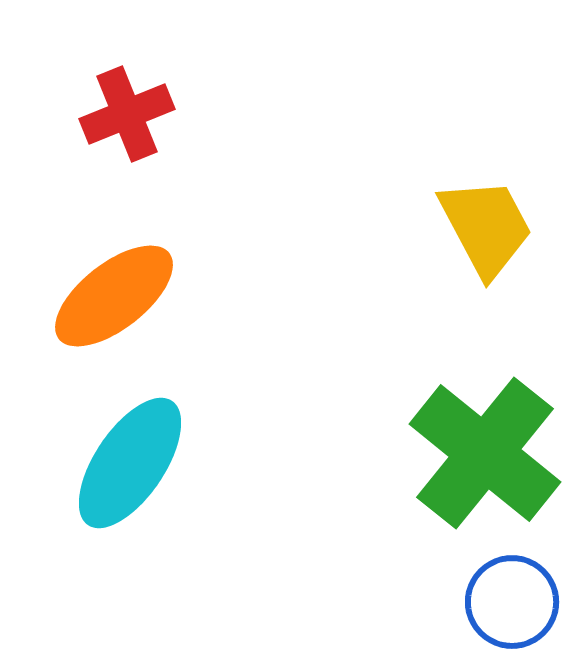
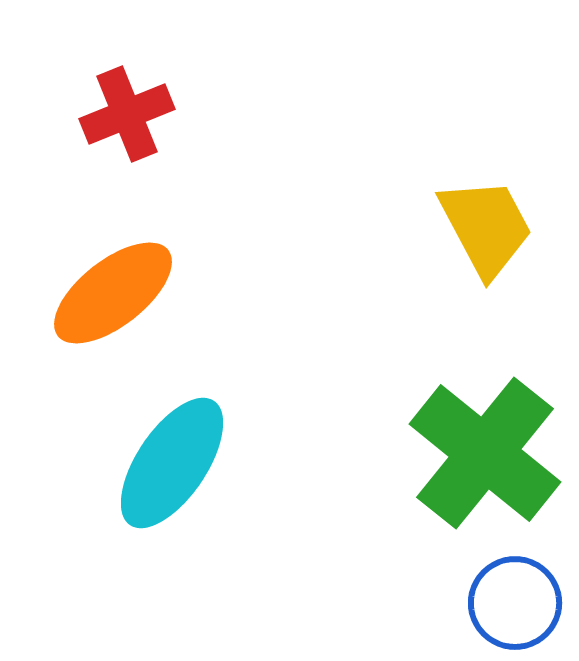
orange ellipse: moved 1 px left, 3 px up
cyan ellipse: moved 42 px right
blue circle: moved 3 px right, 1 px down
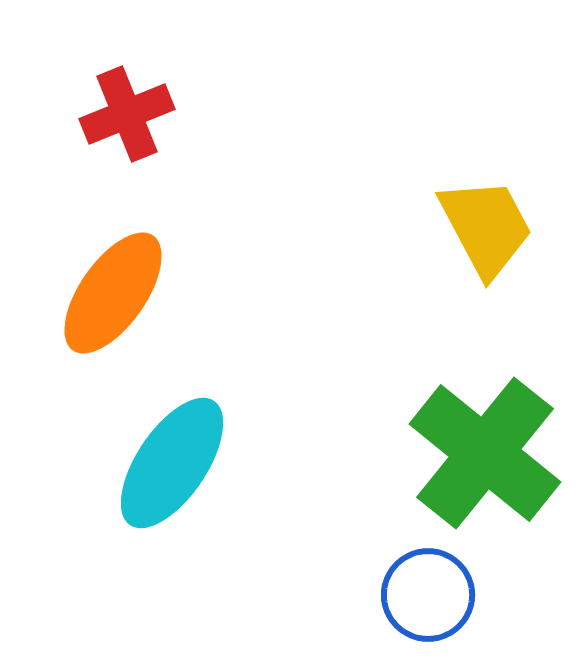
orange ellipse: rotated 17 degrees counterclockwise
blue circle: moved 87 px left, 8 px up
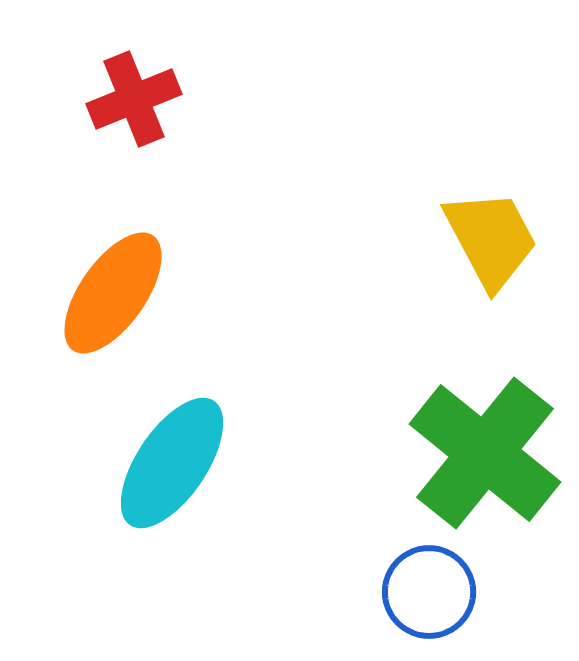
red cross: moved 7 px right, 15 px up
yellow trapezoid: moved 5 px right, 12 px down
blue circle: moved 1 px right, 3 px up
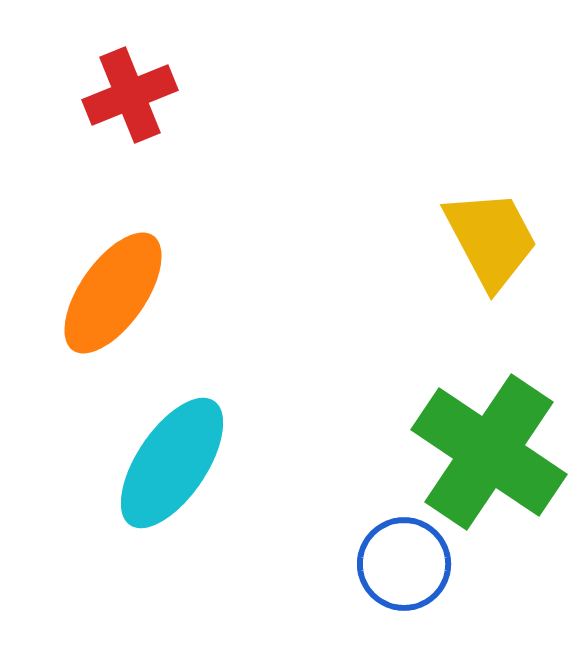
red cross: moved 4 px left, 4 px up
green cross: moved 4 px right, 1 px up; rotated 5 degrees counterclockwise
blue circle: moved 25 px left, 28 px up
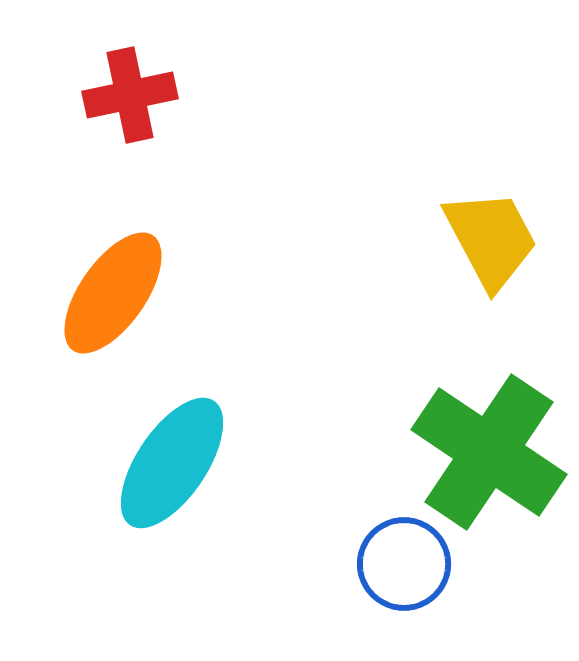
red cross: rotated 10 degrees clockwise
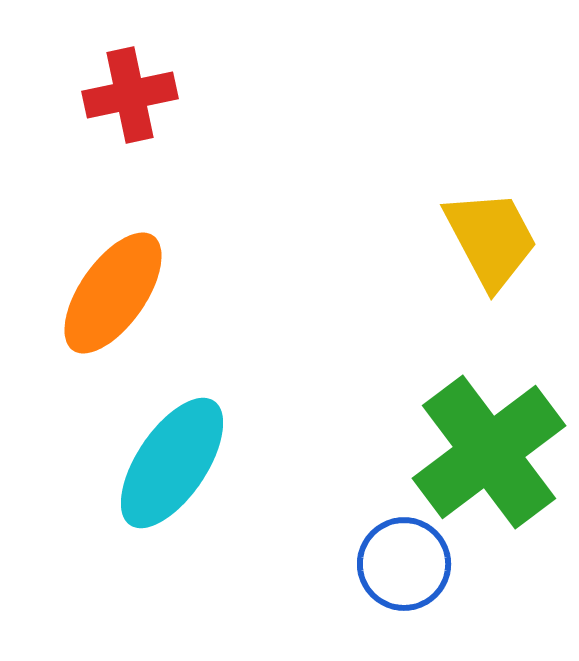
green cross: rotated 19 degrees clockwise
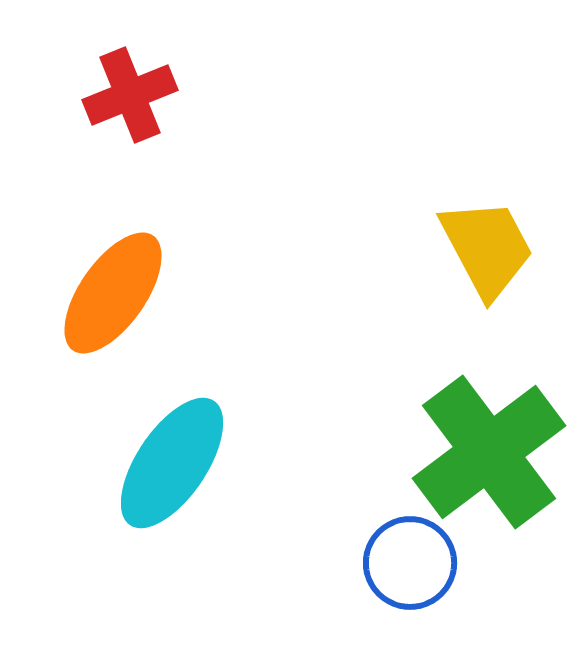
red cross: rotated 10 degrees counterclockwise
yellow trapezoid: moved 4 px left, 9 px down
blue circle: moved 6 px right, 1 px up
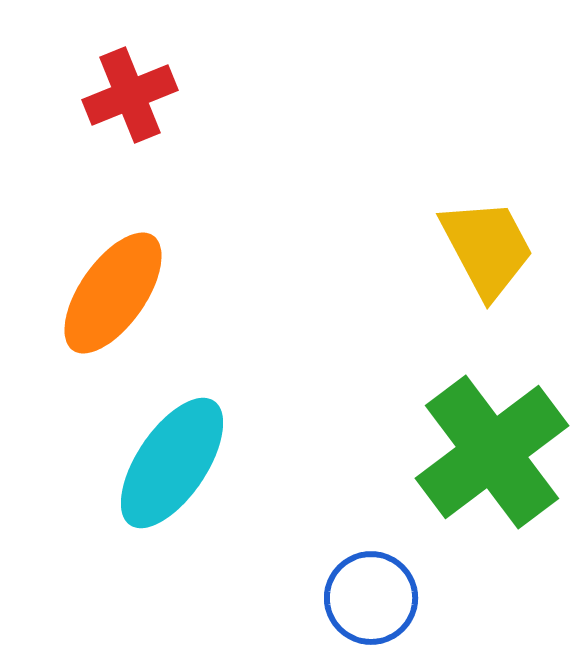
green cross: moved 3 px right
blue circle: moved 39 px left, 35 px down
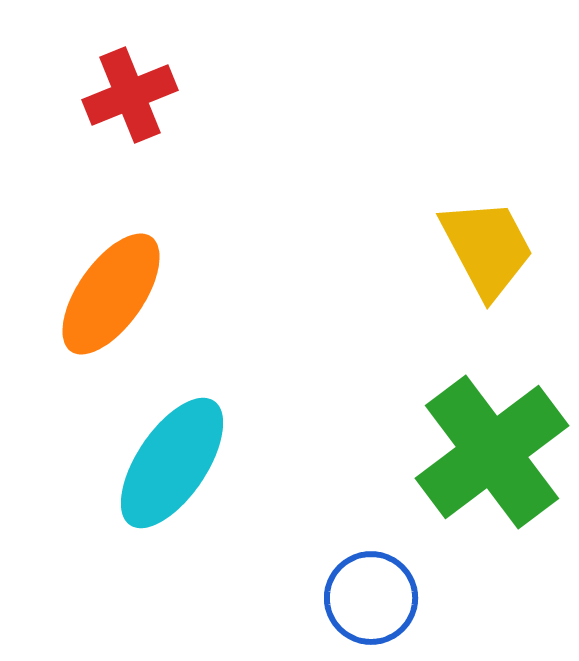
orange ellipse: moved 2 px left, 1 px down
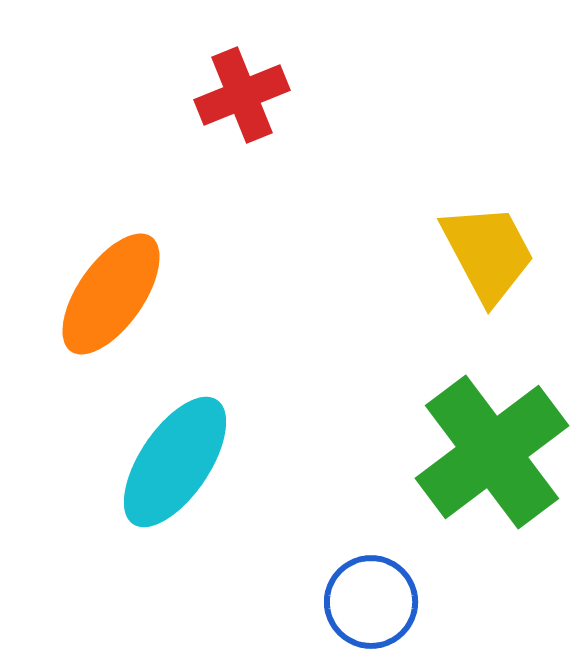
red cross: moved 112 px right
yellow trapezoid: moved 1 px right, 5 px down
cyan ellipse: moved 3 px right, 1 px up
blue circle: moved 4 px down
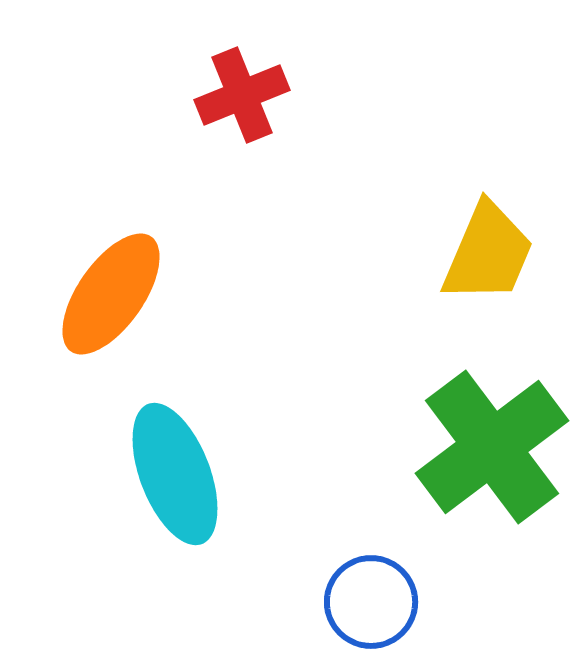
yellow trapezoid: rotated 51 degrees clockwise
green cross: moved 5 px up
cyan ellipse: moved 12 px down; rotated 55 degrees counterclockwise
